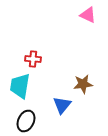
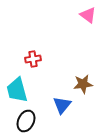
pink triangle: rotated 12 degrees clockwise
red cross: rotated 14 degrees counterclockwise
cyan trapezoid: moved 3 px left, 4 px down; rotated 24 degrees counterclockwise
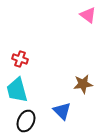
red cross: moved 13 px left; rotated 28 degrees clockwise
blue triangle: moved 6 px down; rotated 24 degrees counterclockwise
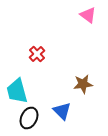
red cross: moved 17 px right, 5 px up; rotated 28 degrees clockwise
cyan trapezoid: moved 1 px down
black ellipse: moved 3 px right, 3 px up
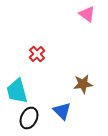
pink triangle: moved 1 px left, 1 px up
